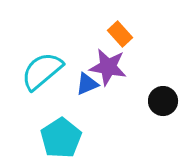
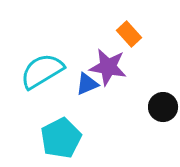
orange rectangle: moved 9 px right
cyan semicircle: rotated 9 degrees clockwise
black circle: moved 6 px down
cyan pentagon: rotated 6 degrees clockwise
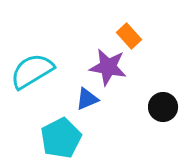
orange rectangle: moved 2 px down
cyan semicircle: moved 10 px left
blue triangle: moved 15 px down
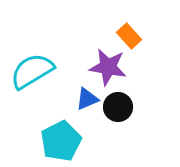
black circle: moved 45 px left
cyan pentagon: moved 3 px down
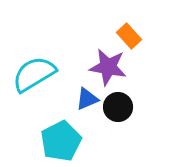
cyan semicircle: moved 2 px right, 3 px down
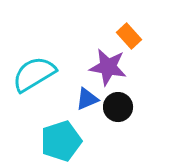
cyan pentagon: rotated 9 degrees clockwise
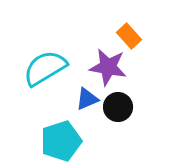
cyan semicircle: moved 11 px right, 6 px up
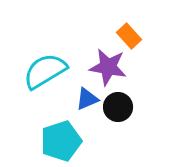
cyan semicircle: moved 3 px down
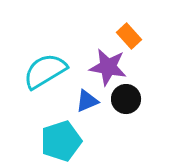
blue triangle: moved 2 px down
black circle: moved 8 px right, 8 px up
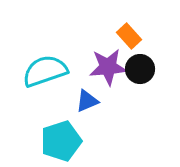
purple star: rotated 15 degrees counterclockwise
cyan semicircle: rotated 12 degrees clockwise
black circle: moved 14 px right, 30 px up
